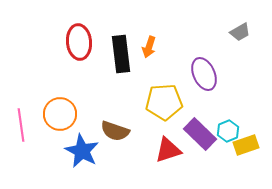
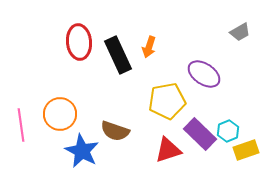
black rectangle: moved 3 px left, 1 px down; rotated 18 degrees counterclockwise
purple ellipse: rotated 32 degrees counterclockwise
yellow pentagon: moved 3 px right, 1 px up; rotated 6 degrees counterclockwise
yellow rectangle: moved 5 px down
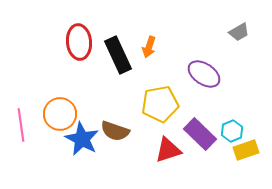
gray trapezoid: moved 1 px left
yellow pentagon: moved 7 px left, 3 px down
cyan hexagon: moved 4 px right
blue star: moved 12 px up
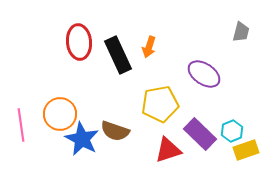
gray trapezoid: moved 2 px right; rotated 45 degrees counterclockwise
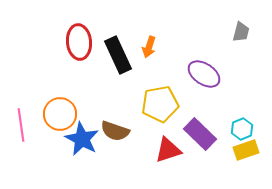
cyan hexagon: moved 10 px right, 2 px up
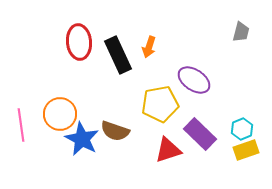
purple ellipse: moved 10 px left, 6 px down
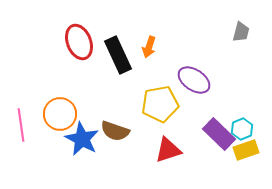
red ellipse: rotated 16 degrees counterclockwise
purple rectangle: moved 19 px right
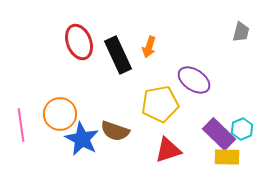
yellow rectangle: moved 19 px left, 7 px down; rotated 20 degrees clockwise
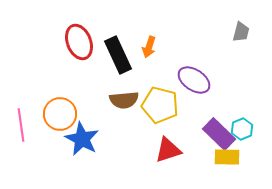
yellow pentagon: moved 1 px down; rotated 24 degrees clockwise
brown semicircle: moved 9 px right, 31 px up; rotated 24 degrees counterclockwise
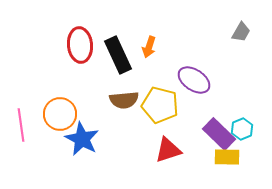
gray trapezoid: rotated 15 degrees clockwise
red ellipse: moved 1 px right, 3 px down; rotated 16 degrees clockwise
